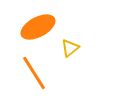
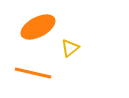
orange line: moved 1 px left; rotated 45 degrees counterclockwise
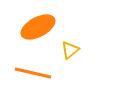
yellow triangle: moved 2 px down
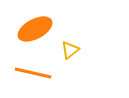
orange ellipse: moved 3 px left, 2 px down
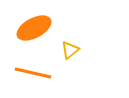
orange ellipse: moved 1 px left, 1 px up
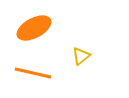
yellow triangle: moved 11 px right, 6 px down
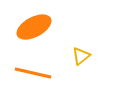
orange ellipse: moved 1 px up
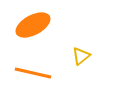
orange ellipse: moved 1 px left, 2 px up
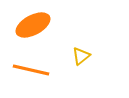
orange line: moved 2 px left, 3 px up
